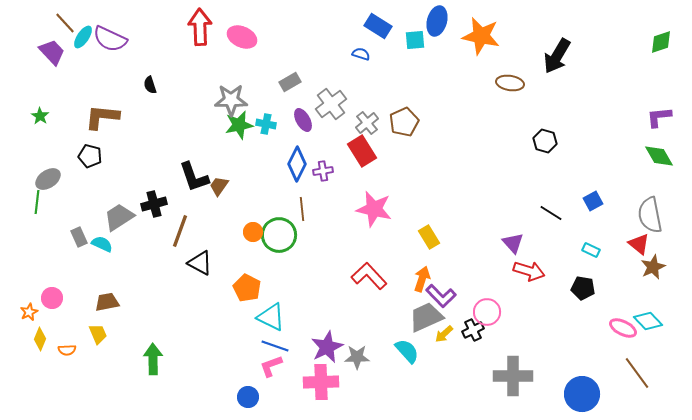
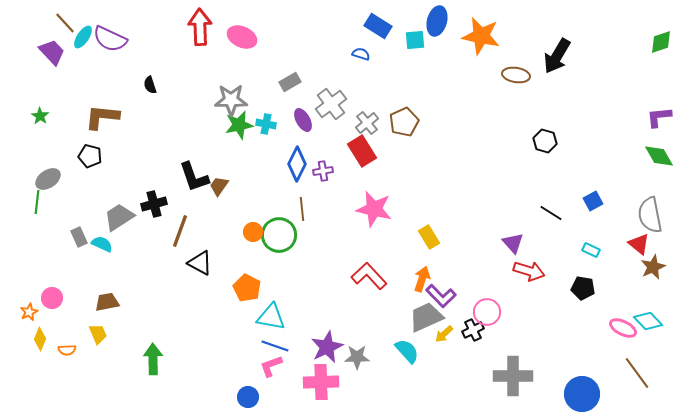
brown ellipse at (510, 83): moved 6 px right, 8 px up
cyan triangle at (271, 317): rotated 16 degrees counterclockwise
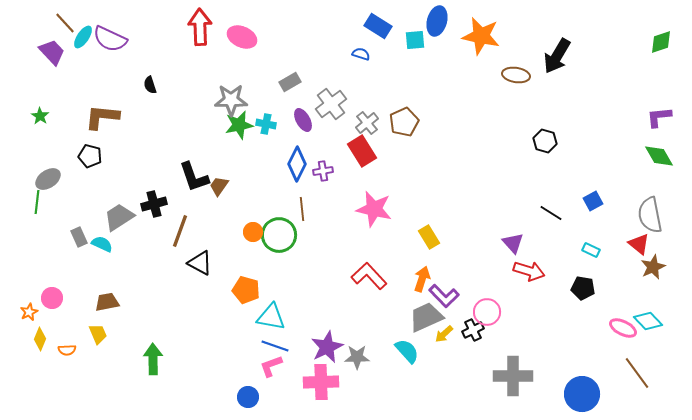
orange pentagon at (247, 288): moved 1 px left, 2 px down; rotated 12 degrees counterclockwise
purple L-shape at (441, 296): moved 3 px right
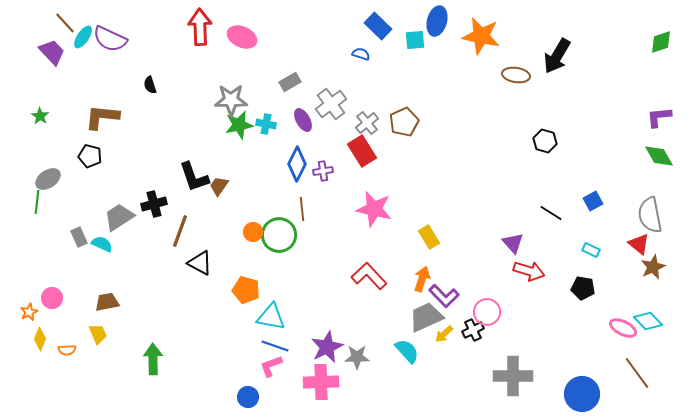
blue rectangle at (378, 26): rotated 12 degrees clockwise
